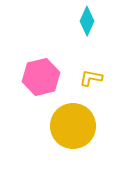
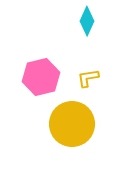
yellow L-shape: moved 3 px left; rotated 20 degrees counterclockwise
yellow circle: moved 1 px left, 2 px up
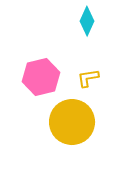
yellow circle: moved 2 px up
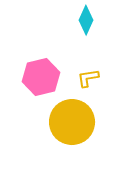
cyan diamond: moved 1 px left, 1 px up
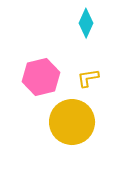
cyan diamond: moved 3 px down
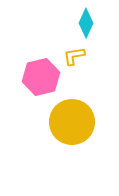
yellow L-shape: moved 14 px left, 22 px up
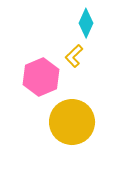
yellow L-shape: rotated 35 degrees counterclockwise
pink hexagon: rotated 9 degrees counterclockwise
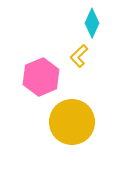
cyan diamond: moved 6 px right
yellow L-shape: moved 5 px right
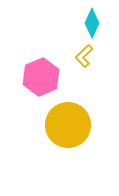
yellow L-shape: moved 5 px right
yellow circle: moved 4 px left, 3 px down
